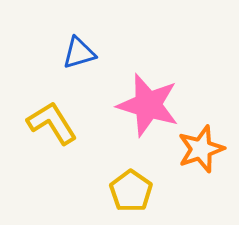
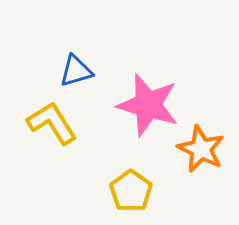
blue triangle: moved 3 px left, 18 px down
orange star: rotated 27 degrees counterclockwise
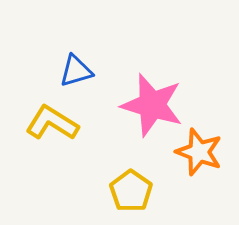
pink star: moved 4 px right
yellow L-shape: rotated 26 degrees counterclockwise
orange star: moved 2 px left, 3 px down; rotated 6 degrees counterclockwise
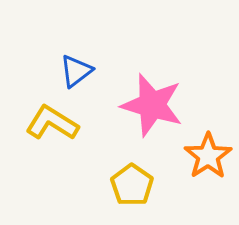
blue triangle: rotated 21 degrees counterclockwise
orange star: moved 9 px right, 4 px down; rotated 18 degrees clockwise
yellow pentagon: moved 1 px right, 6 px up
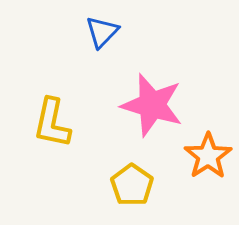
blue triangle: moved 26 px right, 39 px up; rotated 9 degrees counterclockwise
yellow L-shape: rotated 110 degrees counterclockwise
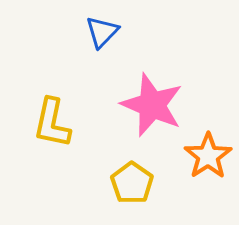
pink star: rotated 6 degrees clockwise
yellow pentagon: moved 2 px up
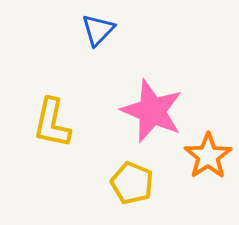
blue triangle: moved 4 px left, 2 px up
pink star: moved 6 px down
yellow pentagon: rotated 12 degrees counterclockwise
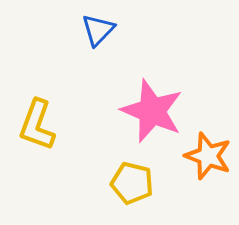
yellow L-shape: moved 15 px left, 2 px down; rotated 8 degrees clockwise
orange star: rotated 18 degrees counterclockwise
yellow pentagon: rotated 9 degrees counterclockwise
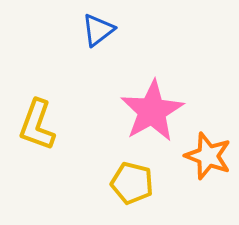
blue triangle: rotated 9 degrees clockwise
pink star: rotated 20 degrees clockwise
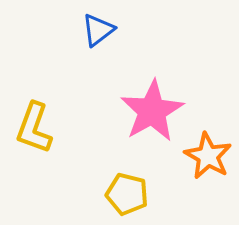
yellow L-shape: moved 3 px left, 3 px down
orange star: rotated 9 degrees clockwise
yellow pentagon: moved 5 px left, 11 px down
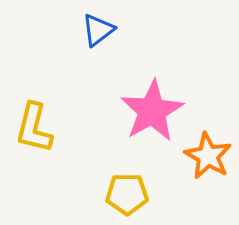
yellow L-shape: rotated 6 degrees counterclockwise
yellow pentagon: rotated 15 degrees counterclockwise
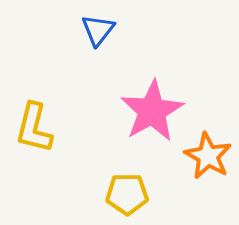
blue triangle: rotated 15 degrees counterclockwise
